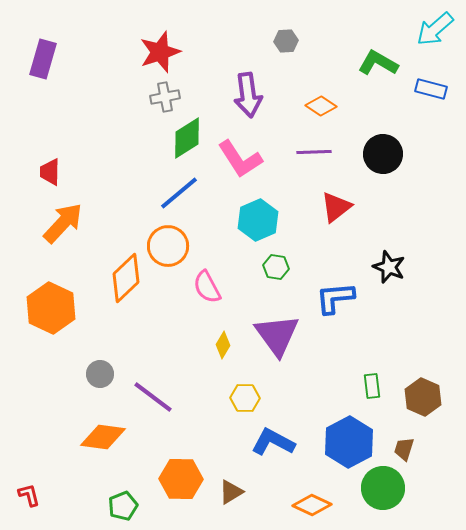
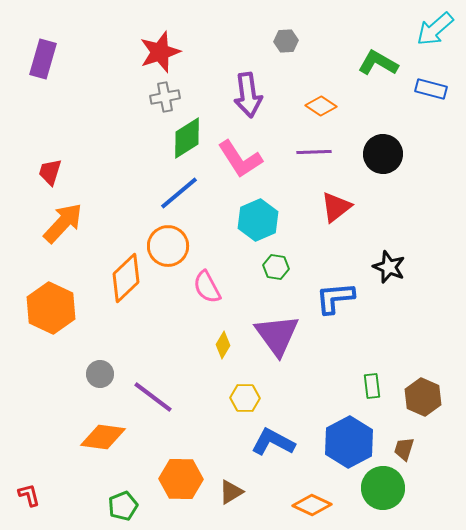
red trapezoid at (50, 172): rotated 16 degrees clockwise
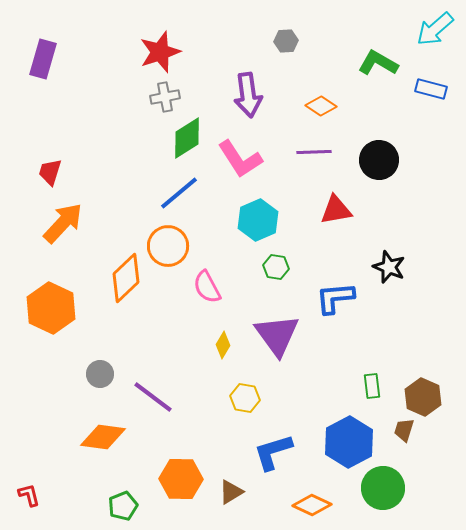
black circle at (383, 154): moved 4 px left, 6 px down
red triangle at (336, 207): moved 3 px down; rotated 28 degrees clockwise
yellow hexagon at (245, 398): rotated 8 degrees clockwise
blue L-shape at (273, 442): moved 10 px down; rotated 45 degrees counterclockwise
brown trapezoid at (404, 449): moved 19 px up
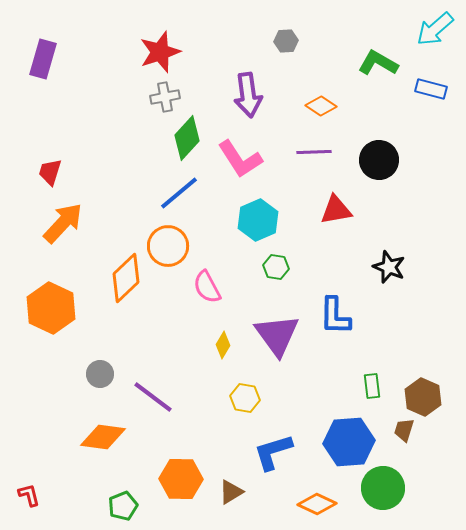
green diamond at (187, 138): rotated 15 degrees counterclockwise
blue L-shape at (335, 298): moved 18 px down; rotated 84 degrees counterclockwise
blue hexagon at (349, 442): rotated 24 degrees clockwise
orange diamond at (312, 505): moved 5 px right, 1 px up
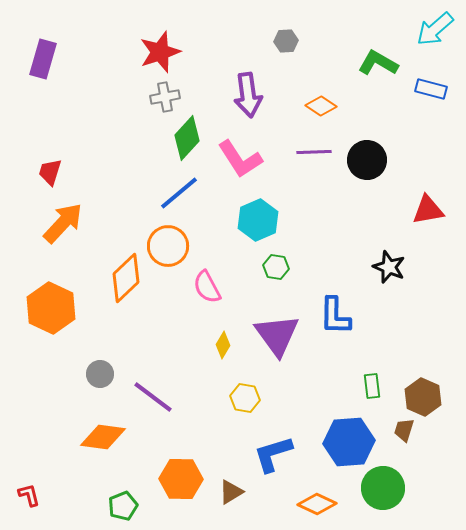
black circle at (379, 160): moved 12 px left
red triangle at (336, 210): moved 92 px right
blue L-shape at (273, 452): moved 2 px down
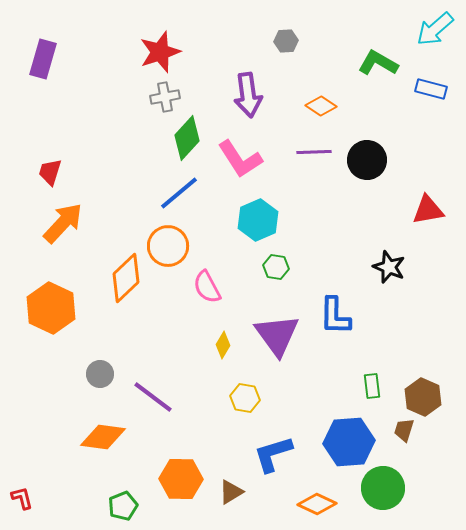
red L-shape at (29, 495): moved 7 px left, 3 px down
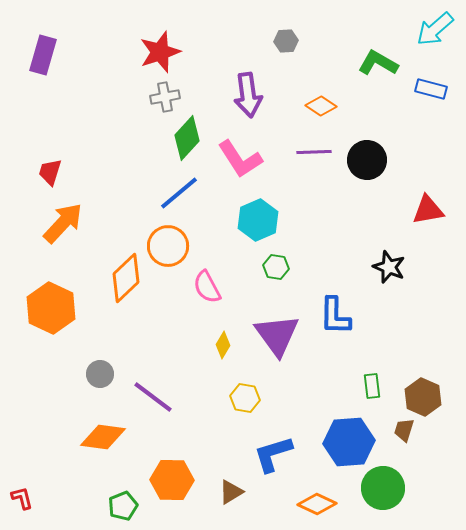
purple rectangle at (43, 59): moved 4 px up
orange hexagon at (181, 479): moved 9 px left, 1 px down
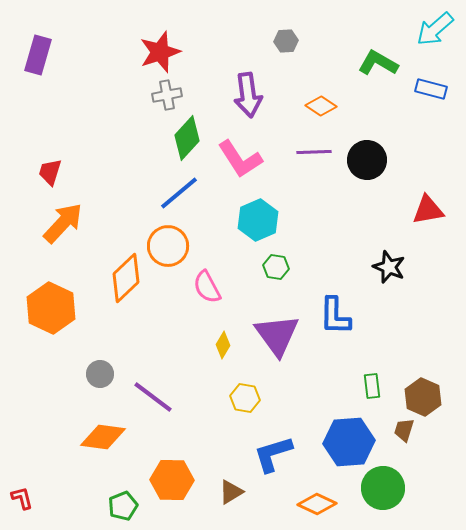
purple rectangle at (43, 55): moved 5 px left
gray cross at (165, 97): moved 2 px right, 2 px up
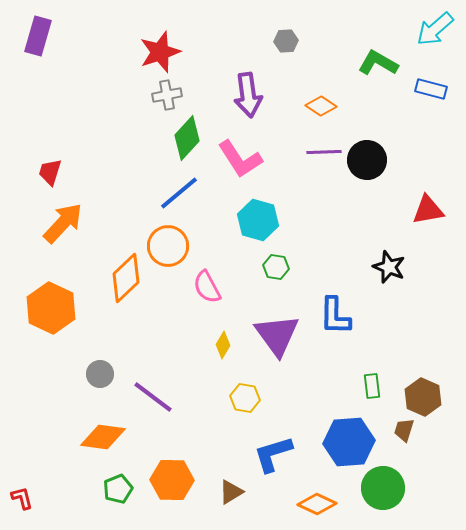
purple rectangle at (38, 55): moved 19 px up
purple line at (314, 152): moved 10 px right
cyan hexagon at (258, 220): rotated 21 degrees counterclockwise
green pentagon at (123, 506): moved 5 px left, 17 px up
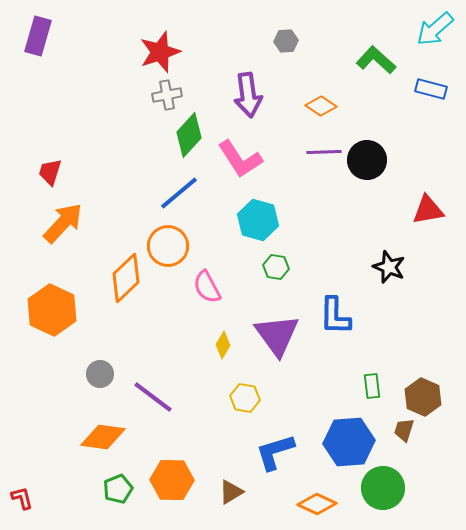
green L-shape at (378, 63): moved 2 px left, 3 px up; rotated 12 degrees clockwise
green diamond at (187, 138): moved 2 px right, 3 px up
orange hexagon at (51, 308): moved 1 px right, 2 px down
blue L-shape at (273, 454): moved 2 px right, 2 px up
